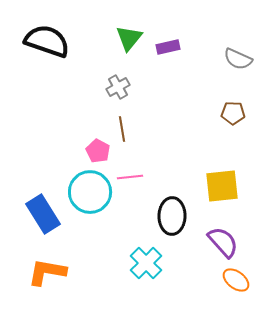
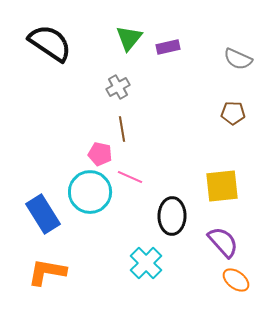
black semicircle: moved 3 px right, 2 px down; rotated 15 degrees clockwise
pink pentagon: moved 2 px right, 3 px down; rotated 15 degrees counterclockwise
pink line: rotated 30 degrees clockwise
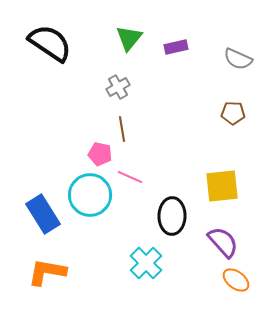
purple rectangle: moved 8 px right
cyan circle: moved 3 px down
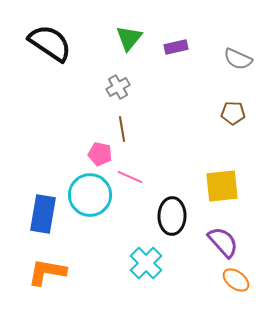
blue rectangle: rotated 42 degrees clockwise
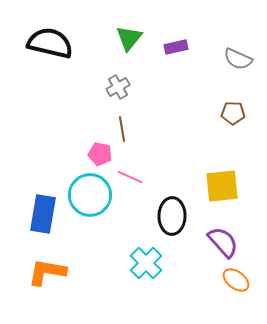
black semicircle: rotated 21 degrees counterclockwise
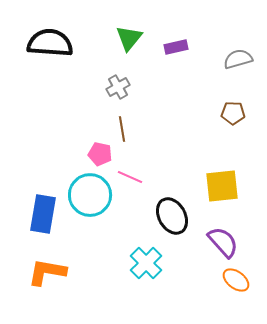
black semicircle: rotated 9 degrees counterclockwise
gray semicircle: rotated 140 degrees clockwise
black ellipse: rotated 30 degrees counterclockwise
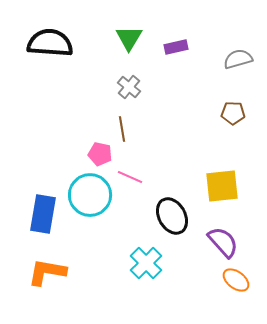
green triangle: rotated 8 degrees counterclockwise
gray cross: moved 11 px right; rotated 20 degrees counterclockwise
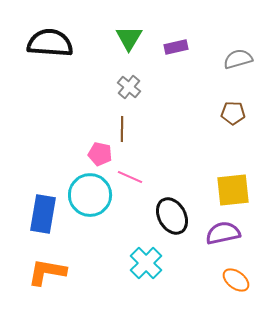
brown line: rotated 10 degrees clockwise
yellow square: moved 11 px right, 4 px down
purple semicircle: moved 9 px up; rotated 60 degrees counterclockwise
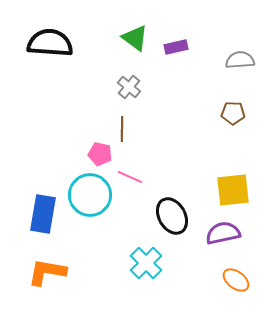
green triangle: moved 6 px right; rotated 24 degrees counterclockwise
gray semicircle: moved 2 px right, 1 px down; rotated 12 degrees clockwise
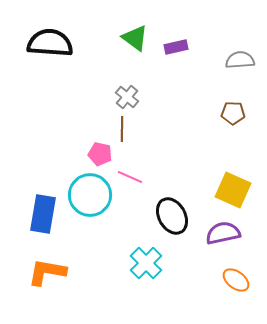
gray cross: moved 2 px left, 10 px down
yellow square: rotated 30 degrees clockwise
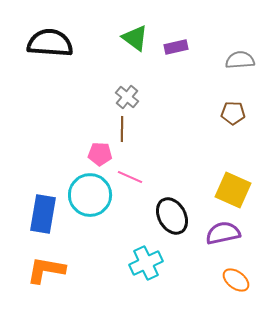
pink pentagon: rotated 10 degrees counterclockwise
cyan cross: rotated 20 degrees clockwise
orange L-shape: moved 1 px left, 2 px up
